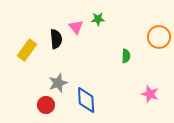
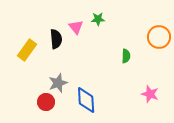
red circle: moved 3 px up
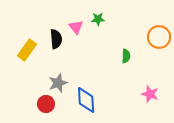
red circle: moved 2 px down
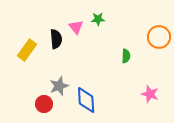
gray star: moved 1 px right, 3 px down
red circle: moved 2 px left
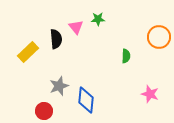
yellow rectangle: moved 1 px right, 2 px down; rotated 10 degrees clockwise
blue diamond: rotated 8 degrees clockwise
red circle: moved 7 px down
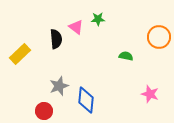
pink triangle: rotated 14 degrees counterclockwise
yellow rectangle: moved 8 px left, 2 px down
green semicircle: rotated 80 degrees counterclockwise
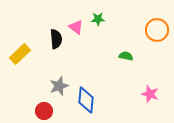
orange circle: moved 2 px left, 7 px up
